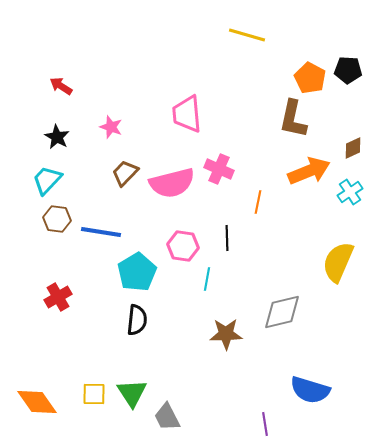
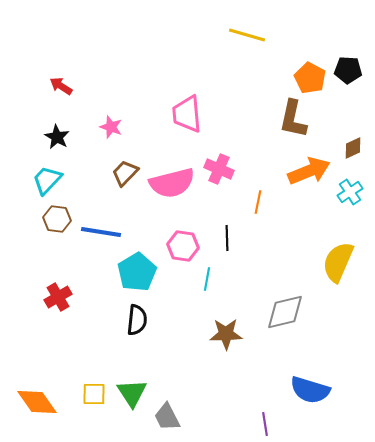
gray diamond: moved 3 px right
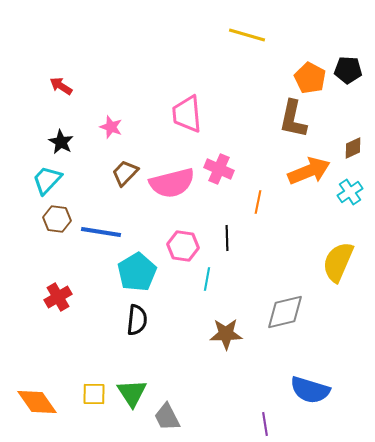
black star: moved 4 px right, 5 px down
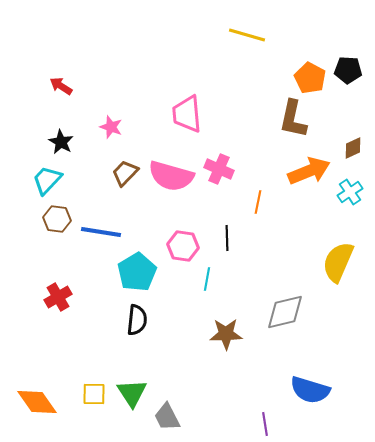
pink semicircle: moved 1 px left, 7 px up; rotated 30 degrees clockwise
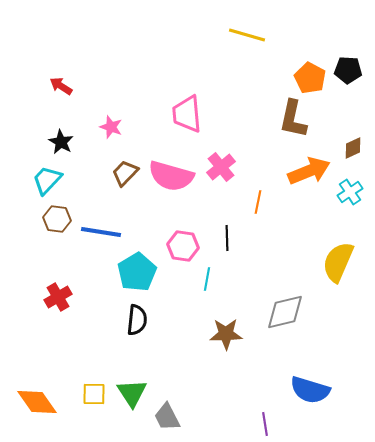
pink cross: moved 2 px right, 2 px up; rotated 28 degrees clockwise
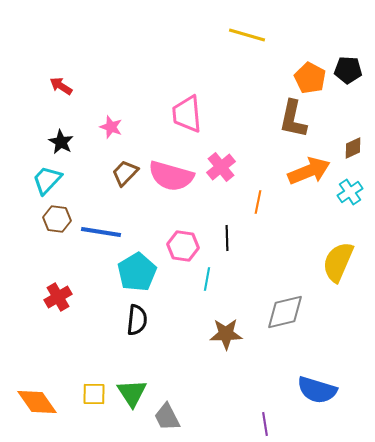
blue semicircle: moved 7 px right
